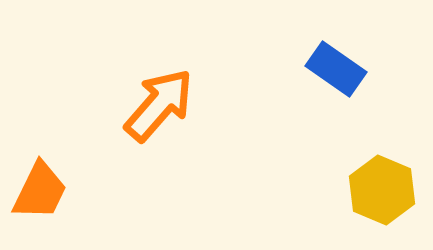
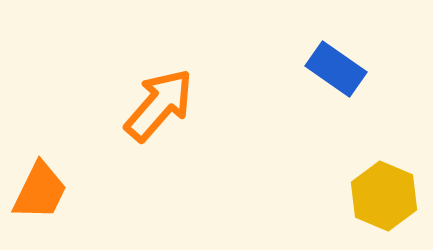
yellow hexagon: moved 2 px right, 6 px down
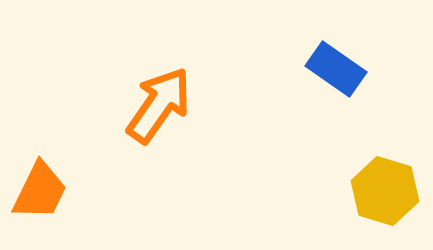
orange arrow: rotated 6 degrees counterclockwise
yellow hexagon: moved 1 px right, 5 px up; rotated 6 degrees counterclockwise
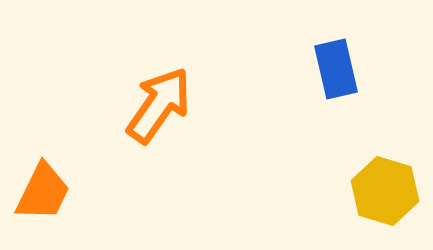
blue rectangle: rotated 42 degrees clockwise
orange trapezoid: moved 3 px right, 1 px down
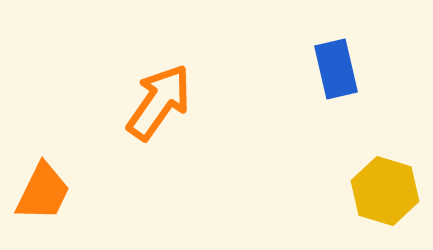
orange arrow: moved 3 px up
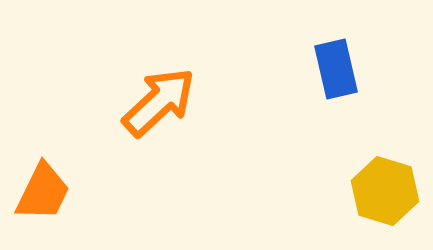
orange arrow: rotated 12 degrees clockwise
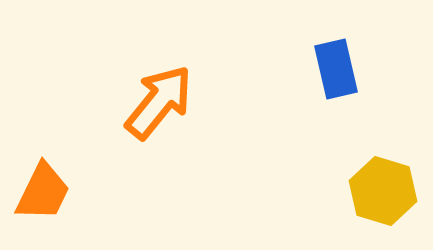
orange arrow: rotated 8 degrees counterclockwise
yellow hexagon: moved 2 px left
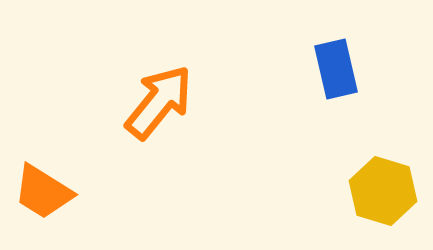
orange trapezoid: rotated 96 degrees clockwise
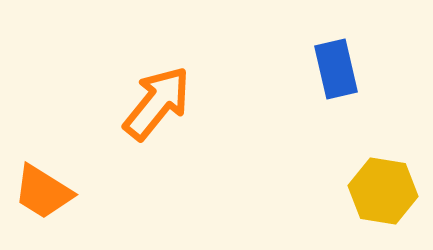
orange arrow: moved 2 px left, 1 px down
yellow hexagon: rotated 8 degrees counterclockwise
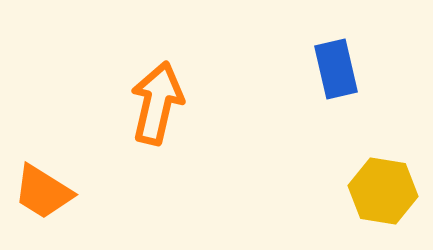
orange arrow: rotated 26 degrees counterclockwise
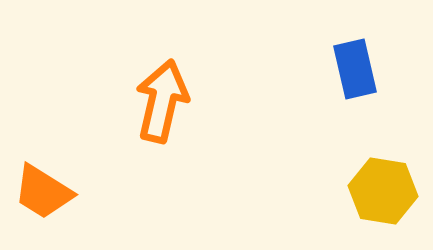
blue rectangle: moved 19 px right
orange arrow: moved 5 px right, 2 px up
